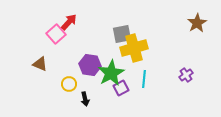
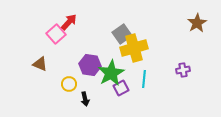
gray square: rotated 24 degrees counterclockwise
purple cross: moved 3 px left, 5 px up; rotated 24 degrees clockwise
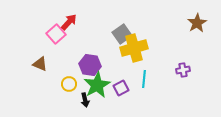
green star: moved 14 px left, 12 px down
black arrow: moved 1 px down
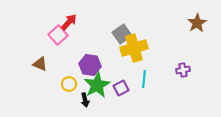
pink square: moved 2 px right, 1 px down
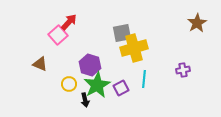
gray square: moved 1 px up; rotated 24 degrees clockwise
purple hexagon: rotated 10 degrees clockwise
